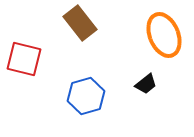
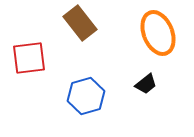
orange ellipse: moved 6 px left, 2 px up
red square: moved 5 px right, 1 px up; rotated 21 degrees counterclockwise
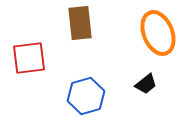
brown rectangle: rotated 32 degrees clockwise
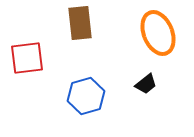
red square: moved 2 px left
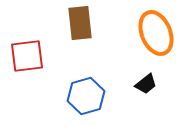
orange ellipse: moved 2 px left
red square: moved 2 px up
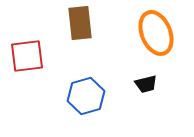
black trapezoid: rotated 25 degrees clockwise
